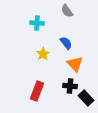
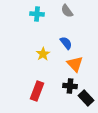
cyan cross: moved 9 px up
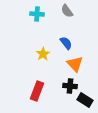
black rectangle: moved 1 px left, 2 px down; rotated 14 degrees counterclockwise
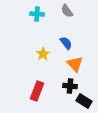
black rectangle: moved 1 px left, 1 px down
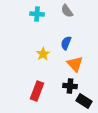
blue semicircle: rotated 120 degrees counterclockwise
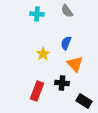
black cross: moved 8 px left, 3 px up
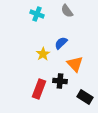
cyan cross: rotated 16 degrees clockwise
blue semicircle: moved 5 px left; rotated 24 degrees clockwise
black cross: moved 2 px left, 2 px up
red rectangle: moved 2 px right, 2 px up
black rectangle: moved 1 px right, 4 px up
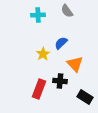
cyan cross: moved 1 px right, 1 px down; rotated 24 degrees counterclockwise
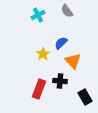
cyan cross: rotated 24 degrees counterclockwise
orange triangle: moved 2 px left, 3 px up
black rectangle: rotated 28 degrees clockwise
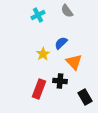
orange triangle: moved 1 px right, 1 px down
